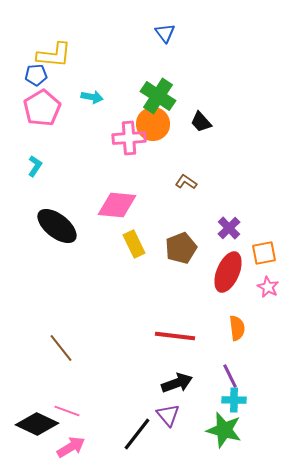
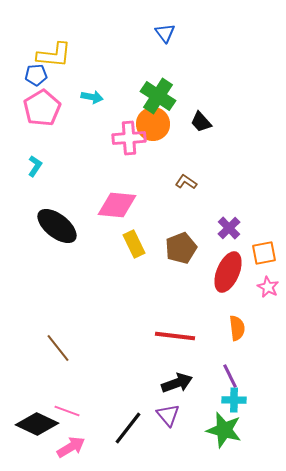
brown line: moved 3 px left
black line: moved 9 px left, 6 px up
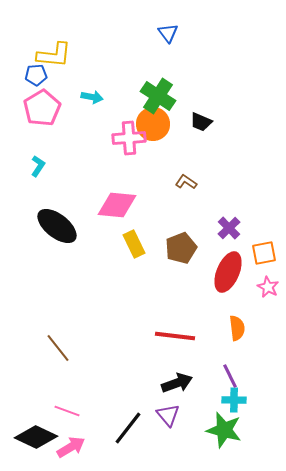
blue triangle: moved 3 px right
black trapezoid: rotated 25 degrees counterclockwise
cyan L-shape: moved 3 px right
black diamond: moved 1 px left, 13 px down
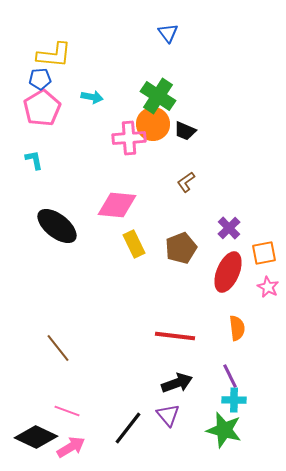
blue pentagon: moved 4 px right, 4 px down
black trapezoid: moved 16 px left, 9 px down
cyan L-shape: moved 4 px left, 6 px up; rotated 45 degrees counterclockwise
brown L-shape: rotated 70 degrees counterclockwise
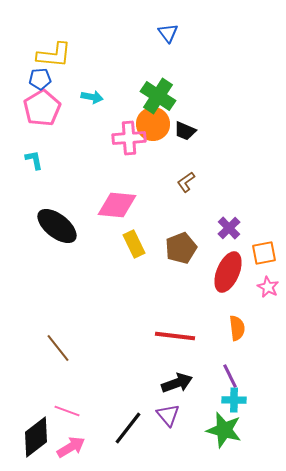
black diamond: rotated 63 degrees counterclockwise
